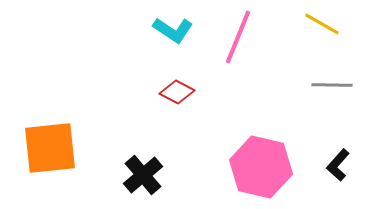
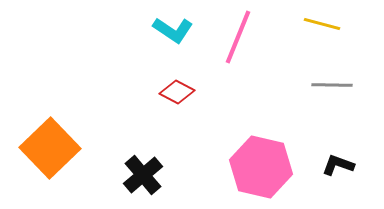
yellow line: rotated 15 degrees counterclockwise
orange square: rotated 38 degrees counterclockwise
black L-shape: rotated 68 degrees clockwise
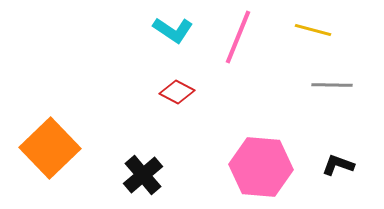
yellow line: moved 9 px left, 6 px down
pink hexagon: rotated 8 degrees counterclockwise
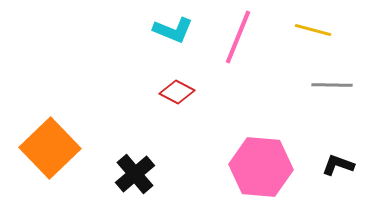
cyan L-shape: rotated 12 degrees counterclockwise
black cross: moved 8 px left, 1 px up
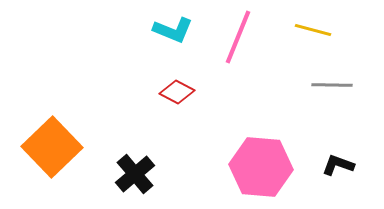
orange square: moved 2 px right, 1 px up
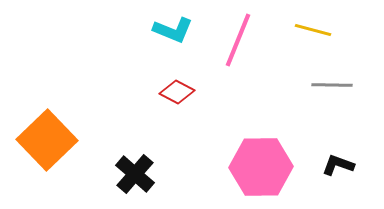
pink line: moved 3 px down
orange square: moved 5 px left, 7 px up
pink hexagon: rotated 6 degrees counterclockwise
black cross: rotated 9 degrees counterclockwise
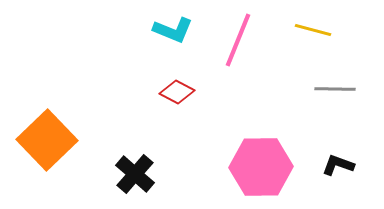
gray line: moved 3 px right, 4 px down
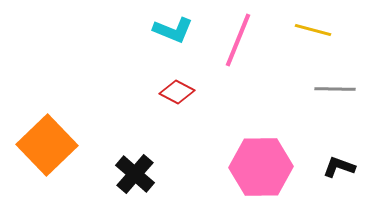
orange square: moved 5 px down
black L-shape: moved 1 px right, 2 px down
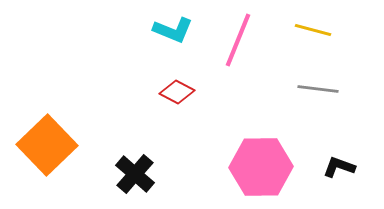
gray line: moved 17 px left; rotated 6 degrees clockwise
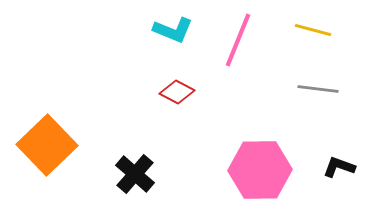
pink hexagon: moved 1 px left, 3 px down
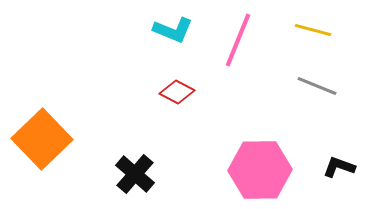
gray line: moved 1 px left, 3 px up; rotated 15 degrees clockwise
orange square: moved 5 px left, 6 px up
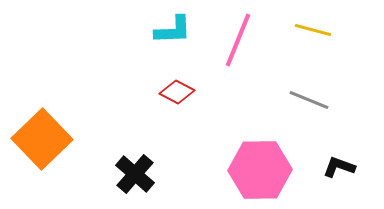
cyan L-shape: rotated 24 degrees counterclockwise
gray line: moved 8 px left, 14 px down
